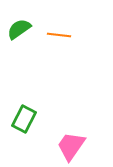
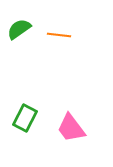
green rectangle: moved 1 px right, 1 px up
pink trapezoid: moved 18 px up; rotated 72 degrees counterclockwise
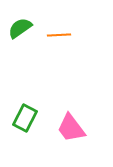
green semicircle: moved 1 px right, 1 px up
orange line: rotated 10 degrees counterclockwise
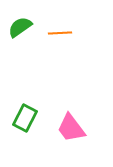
green semicircle: moved 1 px up
orange line: moved 1 px right, 2 px up
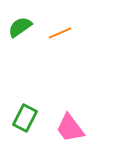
orange line: rotated 20 degrees counterclockwise
pink trapezoid: moved 1 px left
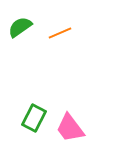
green rectangle: moved 9 px right
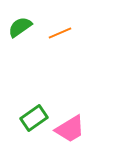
green rectangle: rotated 28 degrees clockwise
pink trapezoid: moved 1 px down; rotated 84 degrees counterclockwise
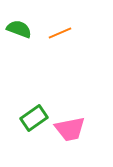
green semicircle: moved 1 px left, 2 px down; rotated 55 degrees clockwise
pink trapezoid: rotated 20 degrees clockwise
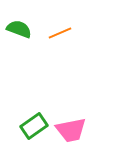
green rectangle: moved 8 px down
pink trapezoid: moved 1 px right, 1 px down
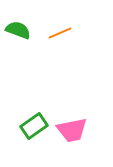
green semicircle: moved 1 px left, 1 px down
pink trapezoid: moved 1 px right
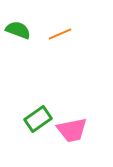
orange line: moved 1 px down
green rectangle: moved 4 px right, 7 px up
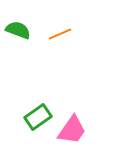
green rectangle: moved 2 px up
pink trapezoid: rotated 44 degrees counterclockwise
